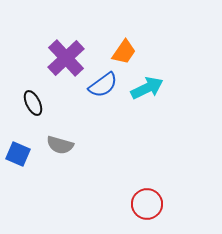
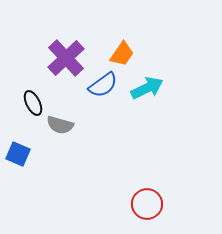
orange trapezoid: moved 2 px left, 2 px down
gray semicircle: moved 20 px up
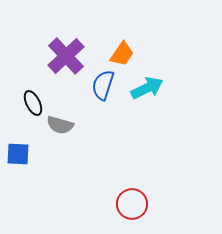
purple cross: moved 2 px up
blue semicircle: rotated 144 degrees clockwise
blue square: rotated 20 degrees counterclockwise
red circle: moved 15 px left
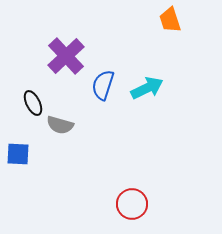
orange trapezoid: moved 48 px right, 34 px up; rotated 128 degrees clockwise
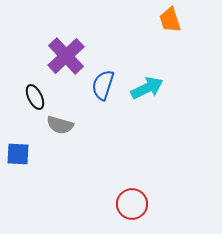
black ellipse: moved 2 px right, 6 px up
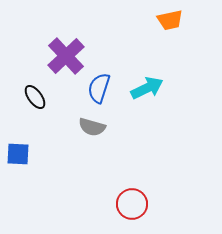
orange trapezoid: rotated 84 degrees counterclockwise
blue semicircle: moved 4 px left, 3 px down
black ellipse: rotated 10 degrees counterclockwise
gray semicircle: moved 32 px right, 2 px down
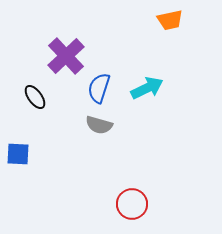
gray semicircle: moved 7 px right, 2 px up
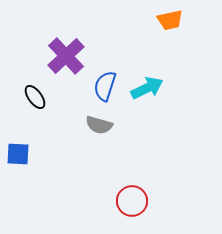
blue semicircle: moved 6 px right, 2 px up
red circle: moved 3 px up
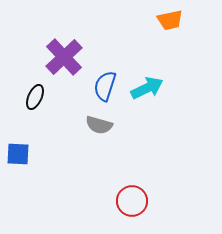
purple cross: moved 2 px left, 1 px down
black ellipse: rotated 60 degrees clockwise
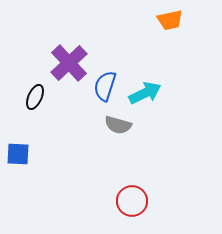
purple cross: moved 5 px right, 6 px down
cyan arrow: moved 2 px left, 5 px down
gray semicircle: moved 19 px right
